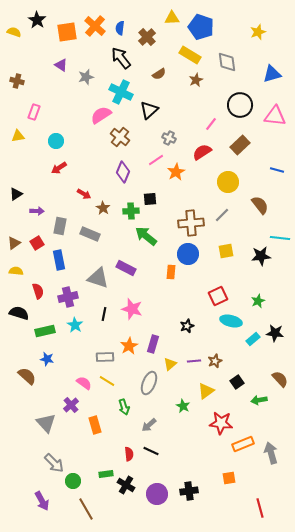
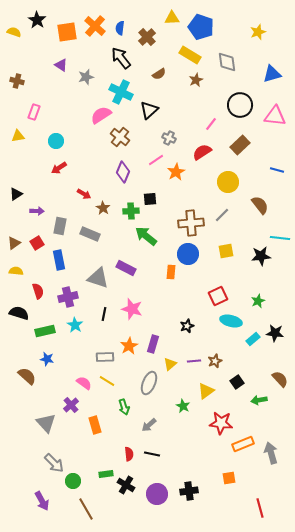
black line at (151, 451): moved 1 px right, 3 px down; rotated 14 degrees counterclockwise
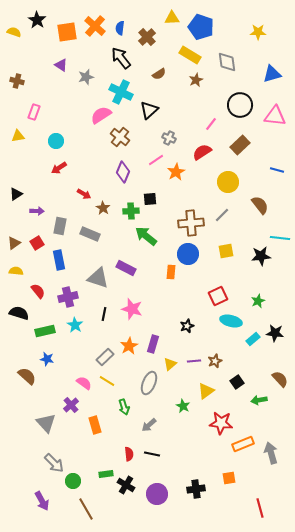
yellow star at (258, 32): rotated 21 degrees clockwise
red semicircle at (38, 291): rotated 21 degrees counterclockwise
gray rectangle at (105, 357): rotated 42 degrees counterclockwise
black cross at (189, 491): moved 7 px right, 2 px up
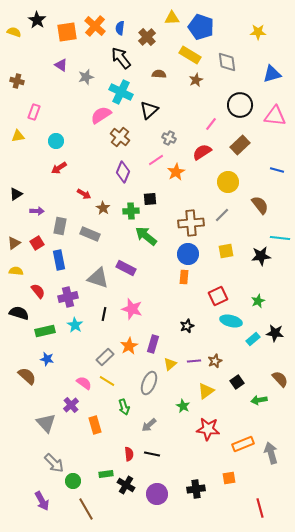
brown semicircle at (159, 74): rotated 144 degrees counterclockwise
orange rectangle at (171, 272): moved 13 px right, 5 px down
red star at (221, 423): moved 13 px left, 6 px down
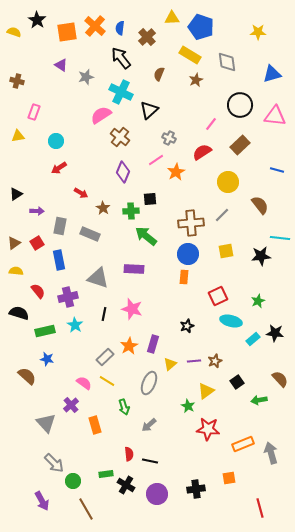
brown semicircle at (159, 74): rotated 72 degrees counterclockwise
red arrow at (84, 194): moved 3 px left, 1 px up
purple rectangle at (126, 268): moved 8 px right, 1 px down; rotated 24 degrees counterclockwise
green star at (183, 406): moved 5 px right
black line at (152, 454): moved 2 px left, 7 px down
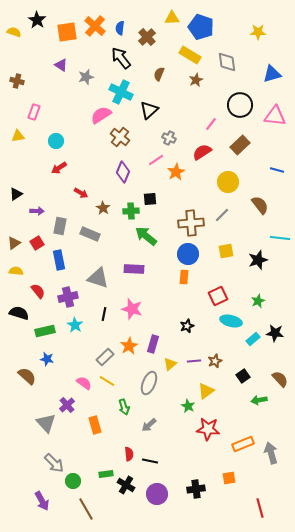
black star at (261, 256): moved 3 px left, 4 px down; rotated 12 degrees counterclockwise
black square at (237, 382): moved 6 px right, 6 px up
purple cross at (71, 405): moved 4 px left
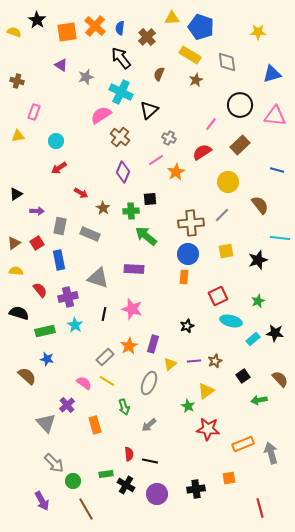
red semicircle at (38, 291): moved 2 px right, 1 px up
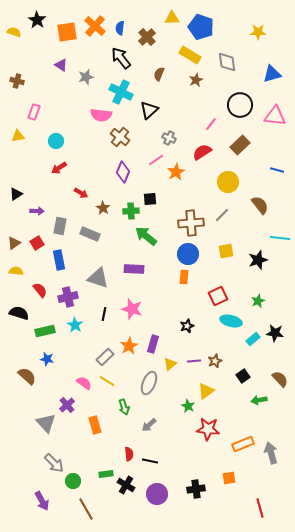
pink semicircle at (101, 115): rotated 140 degrees counterclockwise
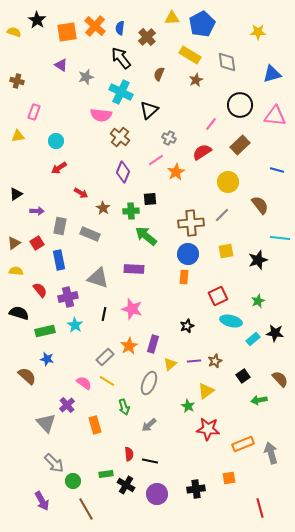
blue pentagon at (201, 27): moved 1 px right, 3 px up; rotated 25 degrees clockwise
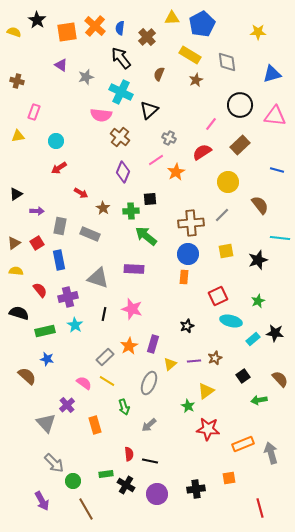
brown star at (215, 361): moved 3 px up
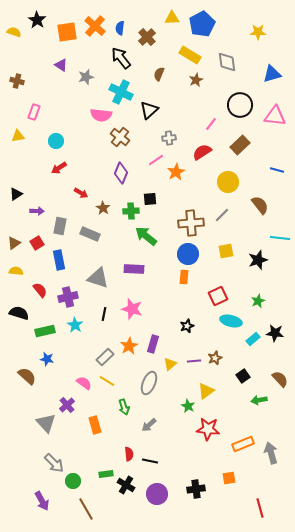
gray cross at (169, 138): rotated 32 degrees counterclockwise
purple diamond at (123, 172): moved 2 px left, 1 px down
